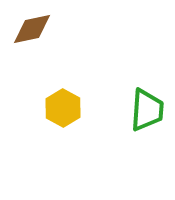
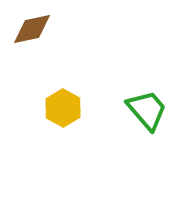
green trapezoid: rotated 45 degrees counterclockwise
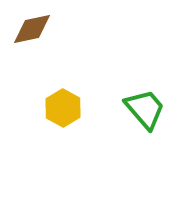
green trapezoid: moved 2 px left, 1 px up
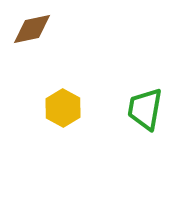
green trapezoid: rotated 129 degrees counterclockwise
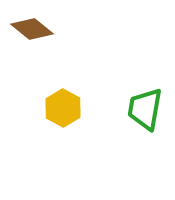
brown diamond: rotated 51 degrees clockwise
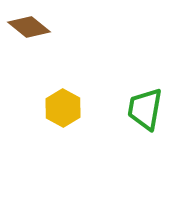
brown diamond: moved 3 px left, 2 px up
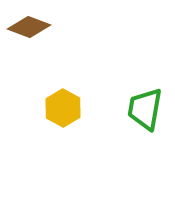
brown diamond: rotated 18 degrees counterclockwise
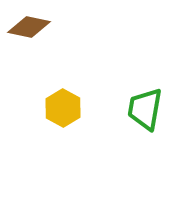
brown diamond: rotated 9 degrees counterclockwise
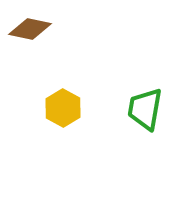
brown diamond: moved 1 px right, 2 px down
